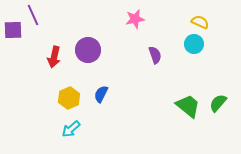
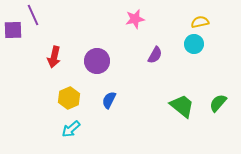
yellow semicircle: rotated 36 degrees counterclockwise
purple circle: moved 9 px right, 11 px down
purple semicircle: rotated 48 degrees clockwise
blue semicircle: moved 8 px right, 6 px down
green trapezoid: moved 6 px left
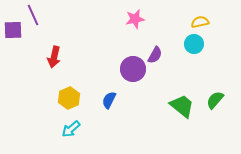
purple circle: moved 36 px right, 8 px down
green semicircle: moved 3 px left, 3 px up
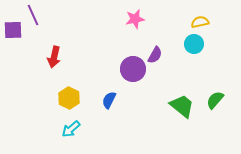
yellow hexagon: rotated 10 degrees counterclockwise
